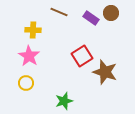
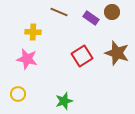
brown circle: moved 1 px right, 1 px up
yellow cross: moved 2 px down
pink star: moved 2 px left, 3 px down; rotated 20 degrees counterclockwise
brown star: moved 12 px right, 19 px up
yellow circle: moved 8 px left, 11 px down
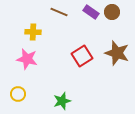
purple rectangle: moved 6 px up
green star: moved 2 px left
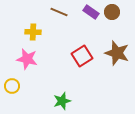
yellow circle: moved 6 px left, 8 px up
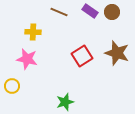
purple rectangle: moved 1 px left, 1 px up
green star: moved 3 px right, 1 px down
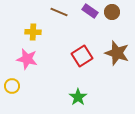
green star: moved 13 px right, 5 px up; rotated 18 degrees counterclockwise
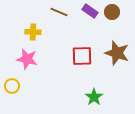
red square: rotated 30 degrees clockwise
green star: moved 16 px right
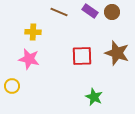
pink star: moved 2 px right
green star: rotated 12 degrees counterclockwise
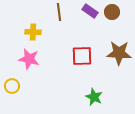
brown line: rotated 60 degrees clockwise
brown star: moved 2 px right; rotated 15 degrees counterclockwise
